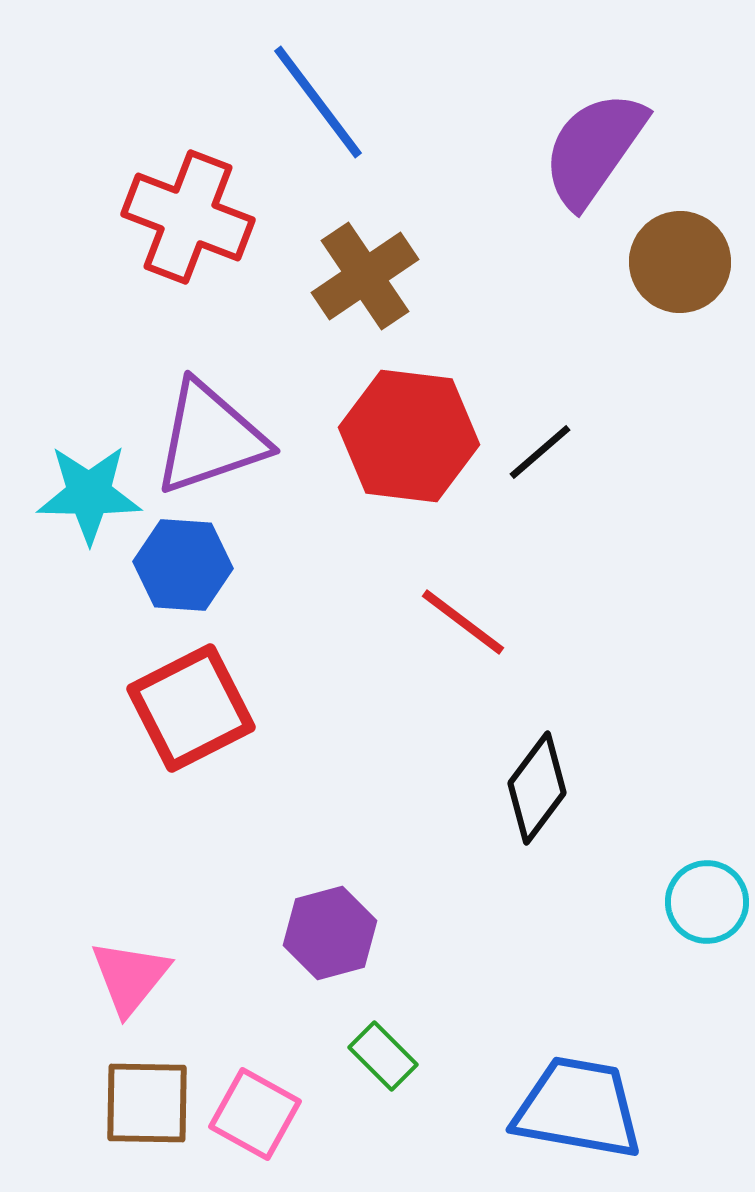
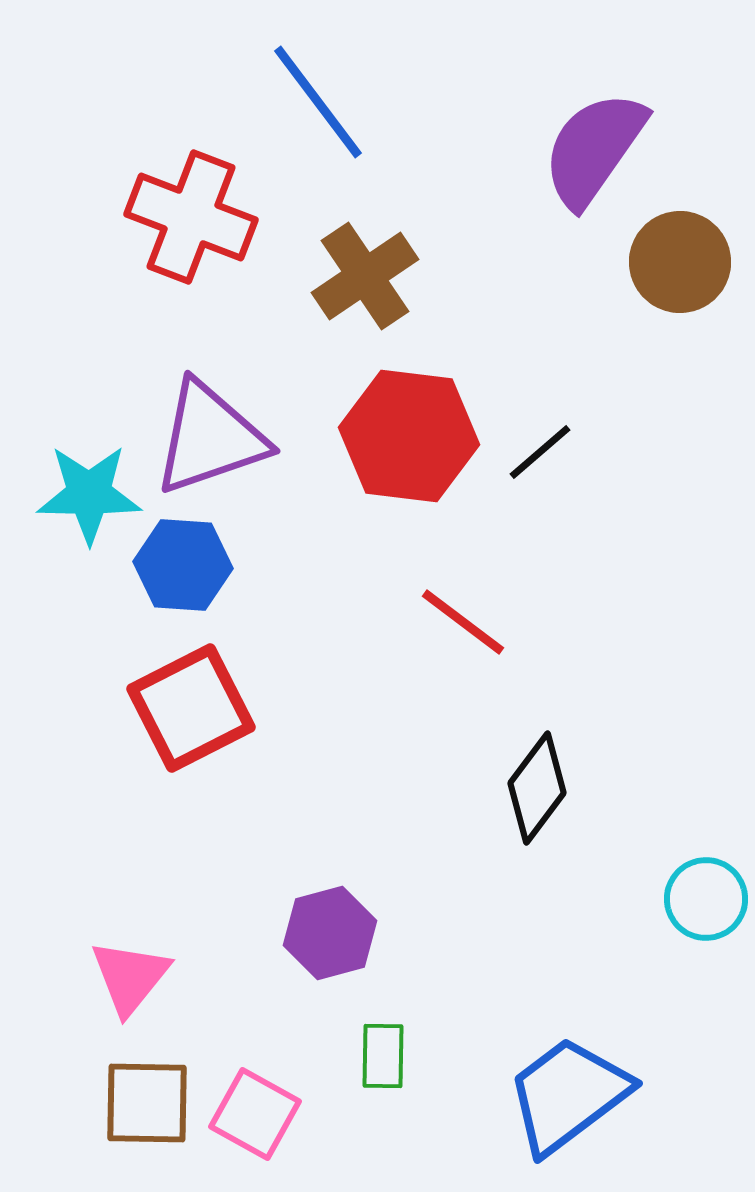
red cross: moved 3 px right
cyan circle: moved 1 px left, 3 px up
green rectangle: rotated 46 degrees clockwise
blue trapezoid: moved 10 px left, 13 px up; rotated 47 degrees counterclockwise
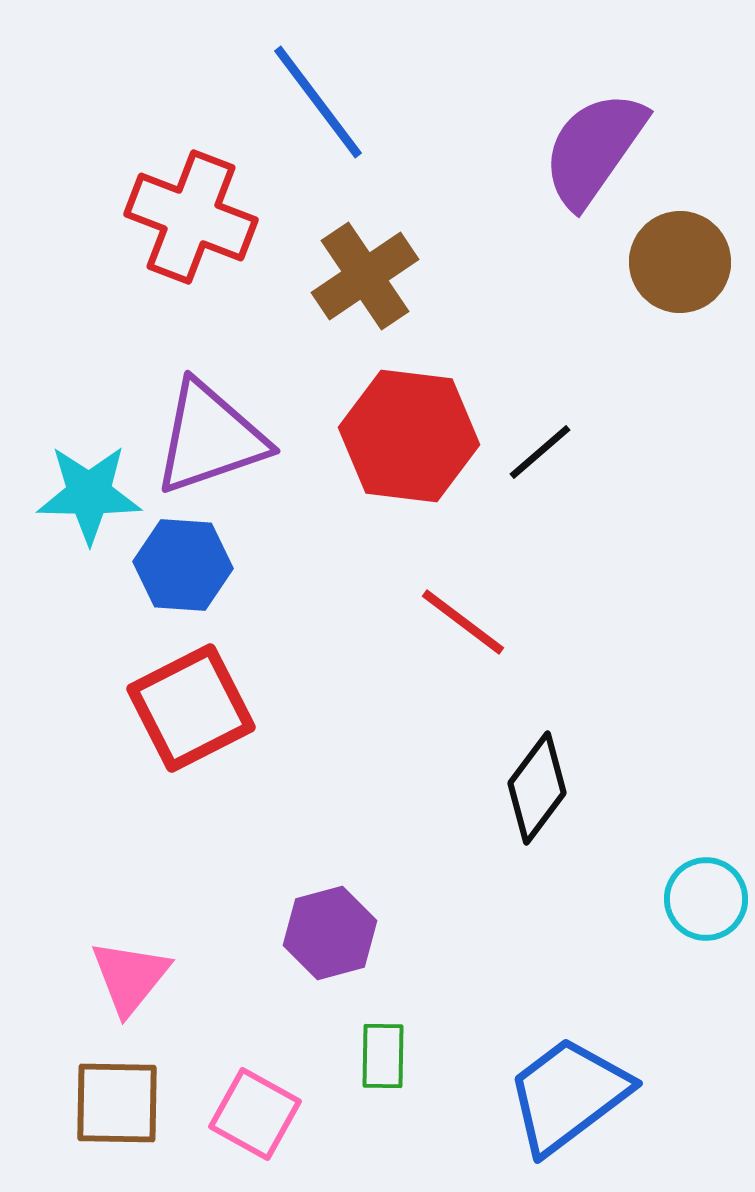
brown square: moved 30 px left
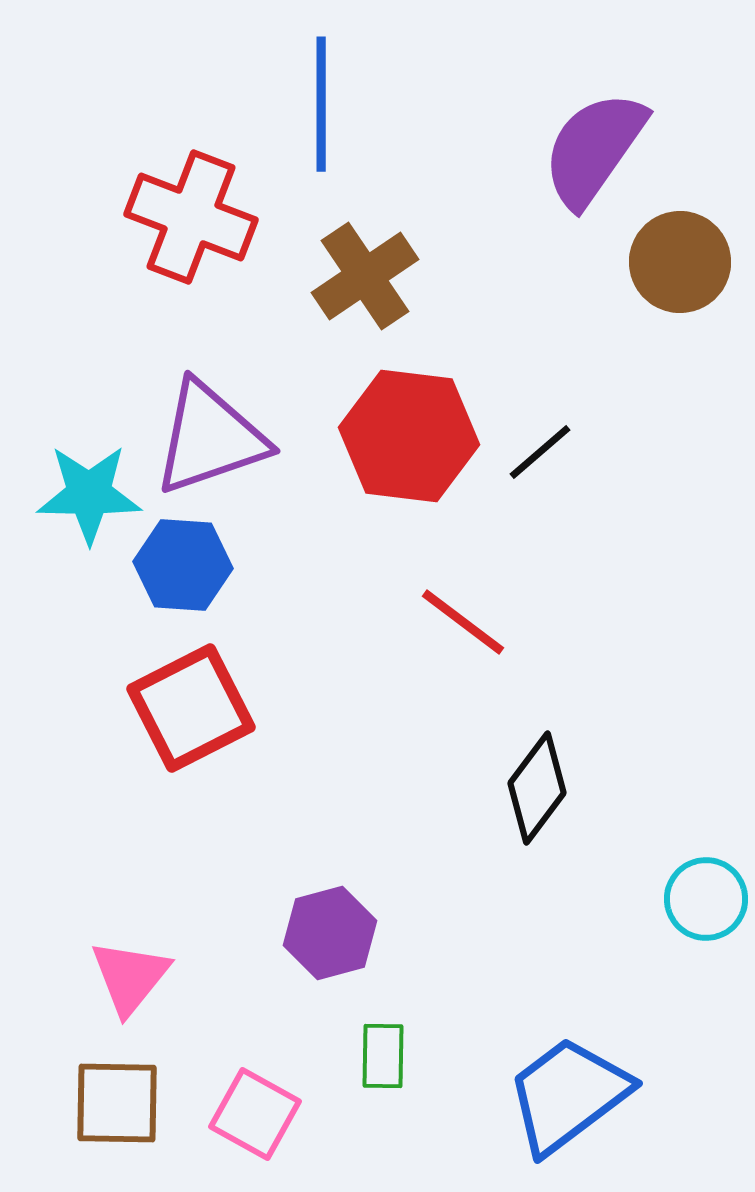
blue line: moved 3 px right, 2 px down; rotated 37 degrees clockwise
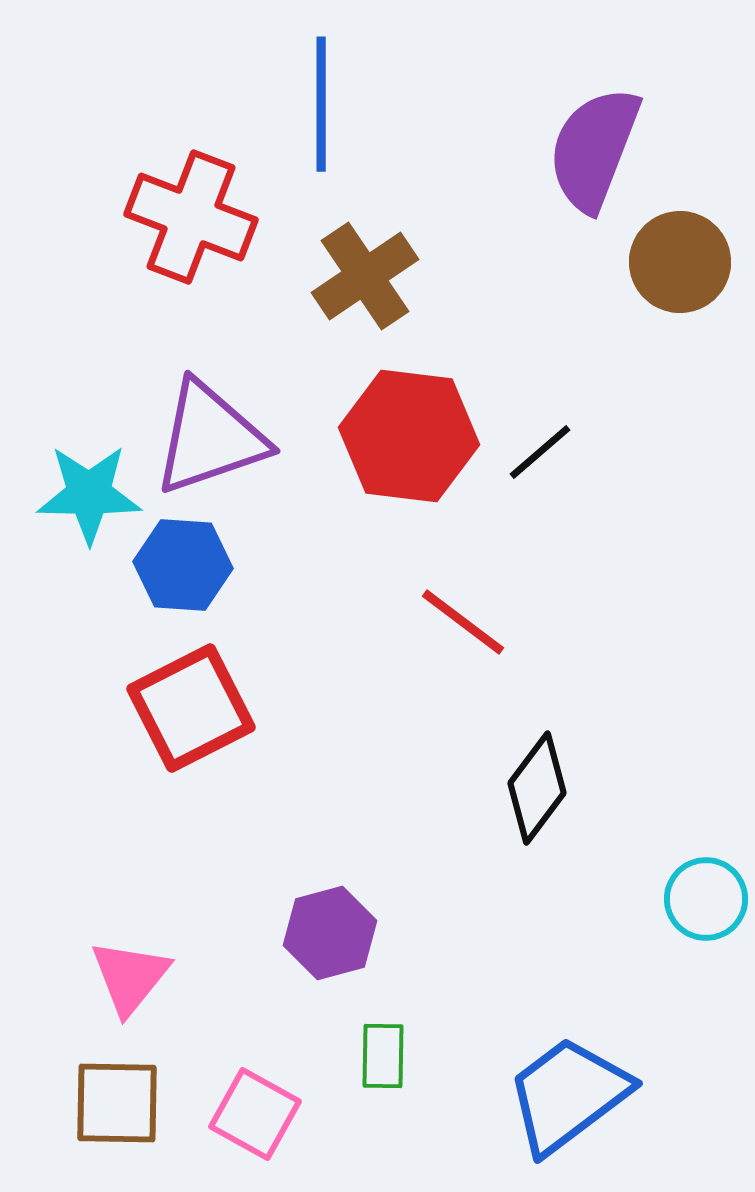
purple semicircle: rotated 14 degrees counterclockwise
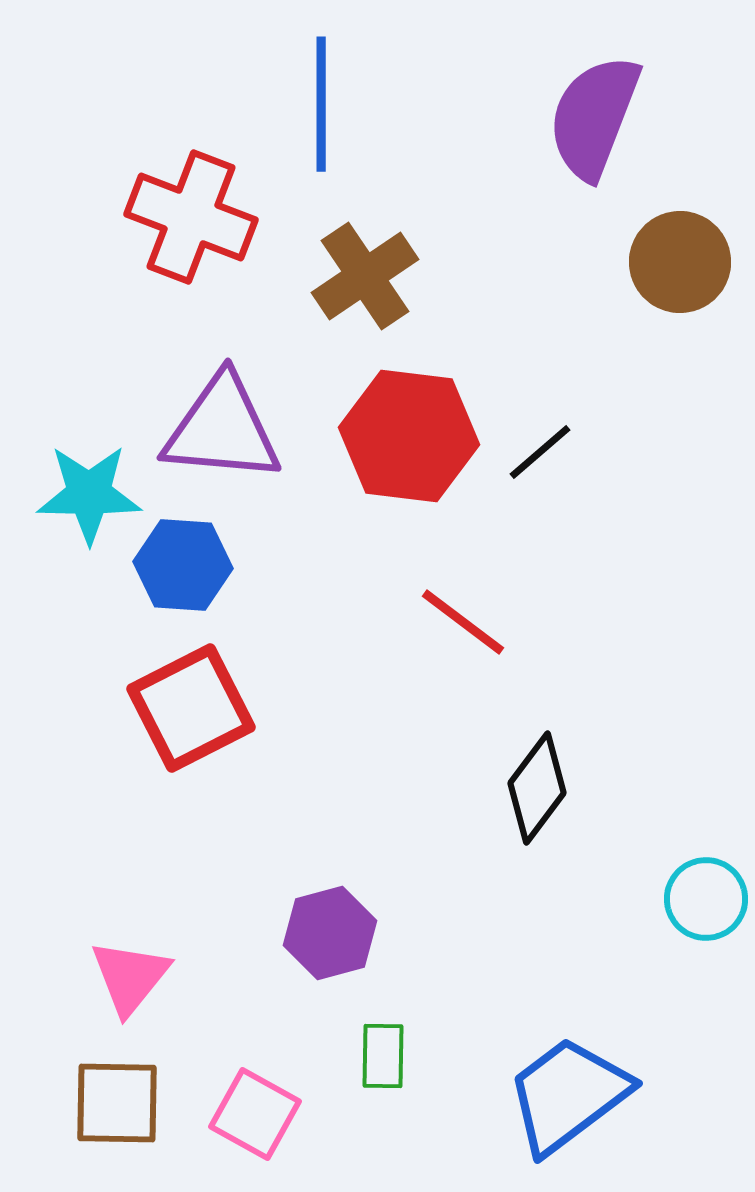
purple semicircle: moved 32 px up
purple triangle: moved 12 px right, 9 px up; rotated 24 degrees clockwise
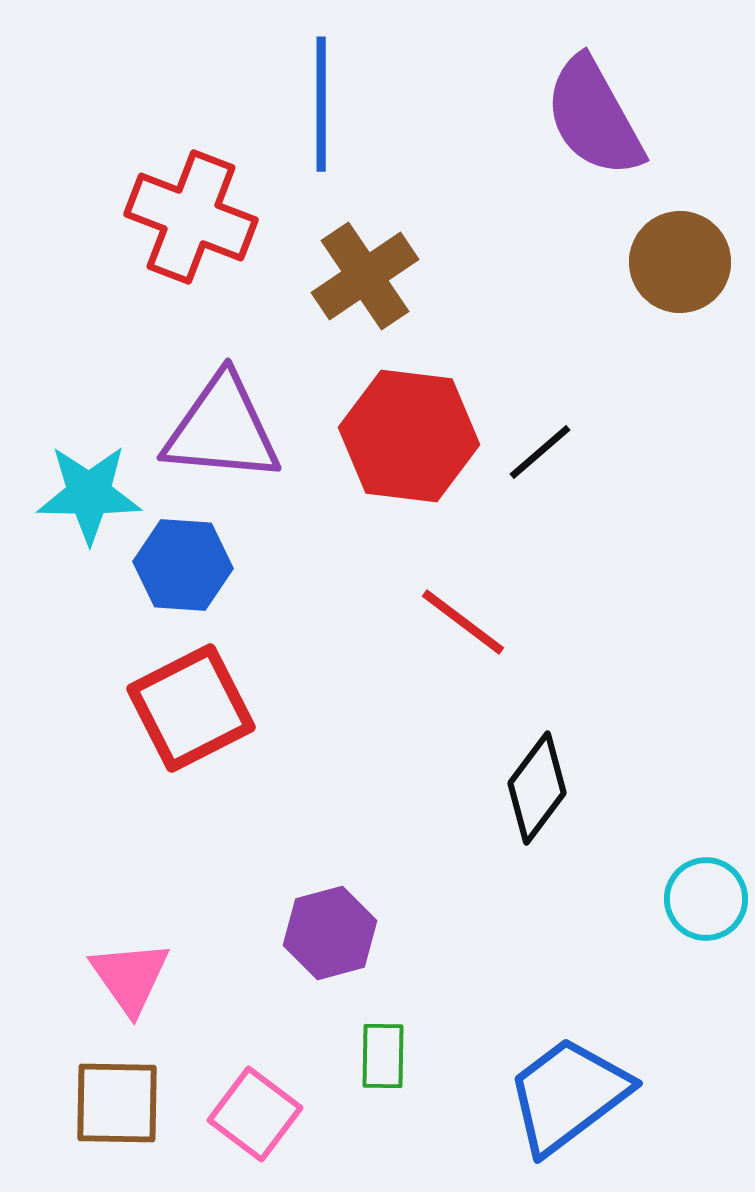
purple semicircle: rotated 50 degrees counterclockwise
pink triangle: rotated 14 degrees counterclockwise
pink square: rotated 8 degrees clockwise
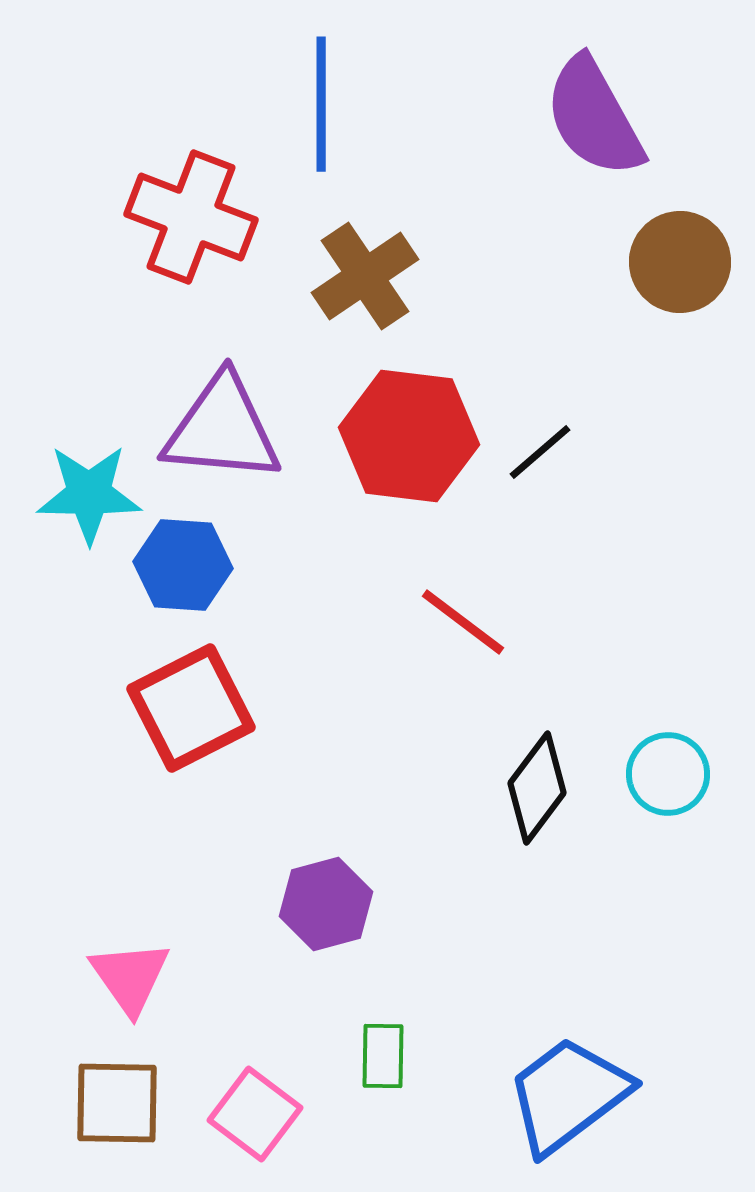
cyan circle: moved 38 px left, 125 px up
purple hexagon: moved 4 px left, 29 px up
